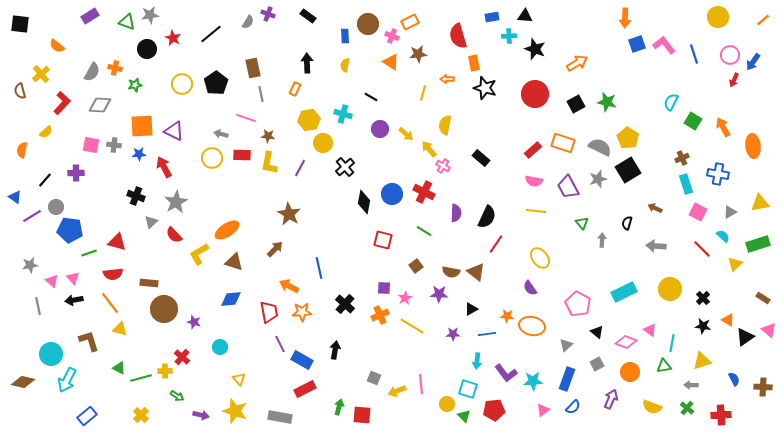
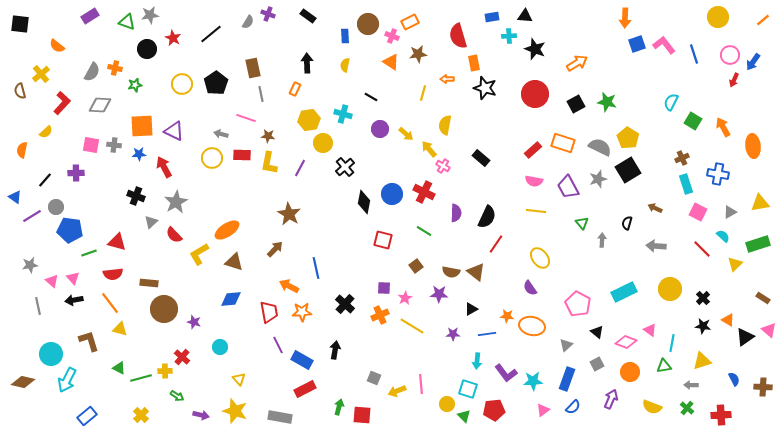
blue line at (319, 268): moved 3 px left
purple line at (280, 344): moved 2 px left, 1 px down
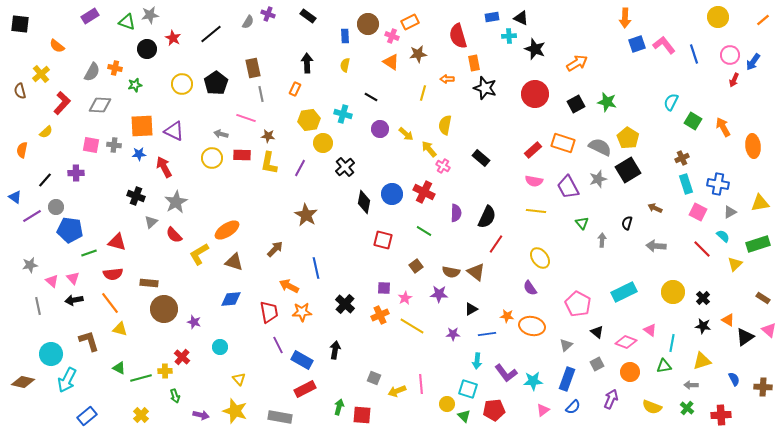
black triangle at (525, 16): moved 4 px left, 2 px down; rotated 21 degrees clockwise
blue cross at (718, 174): moved 10 px down
brown star at (289, 214): moved 17 px right, 1 px down
yellow circle at (670, 289): moved 3 px right, 3 px down
green arrow at (177, 396): moved 2 px left; rotated 40 degrees clockwise
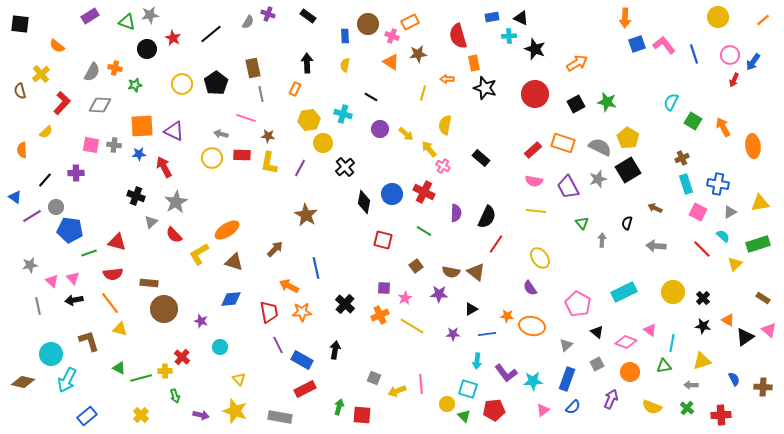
orange semicircle at (22, 150): rotated 14 degrees counterclockwise
purple star at (194, 322): moved 7 px right, 1 px up
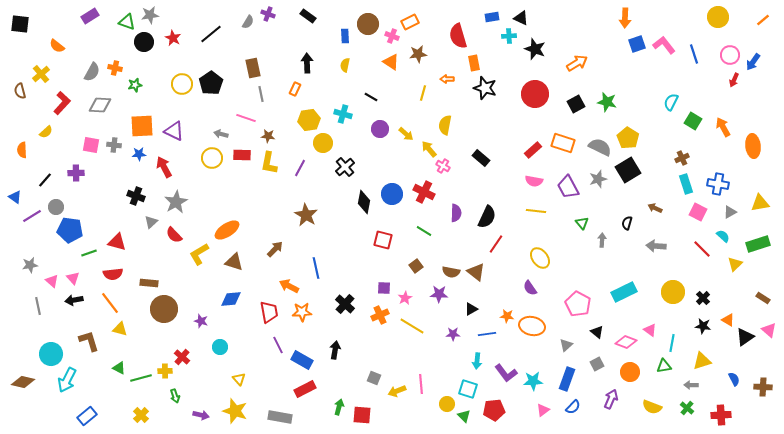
black circle at (147, 49): moved 3 px left, 7 px up
black pentagon at (216, 83): moved 5 px left
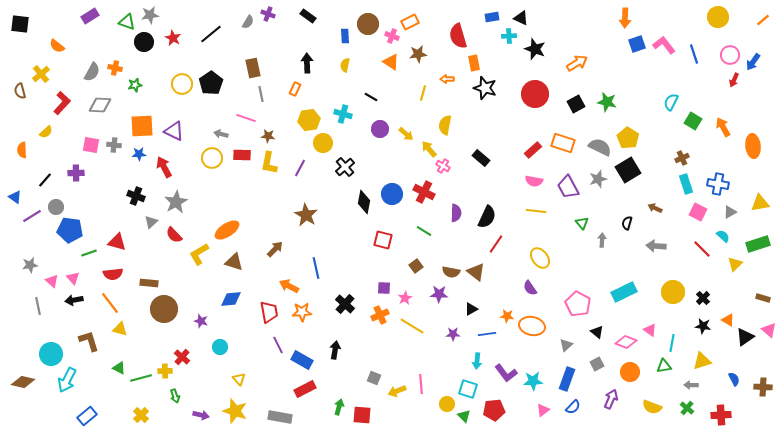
brown rectangle at (763, 298): rotated 16 degrees counterclockwise
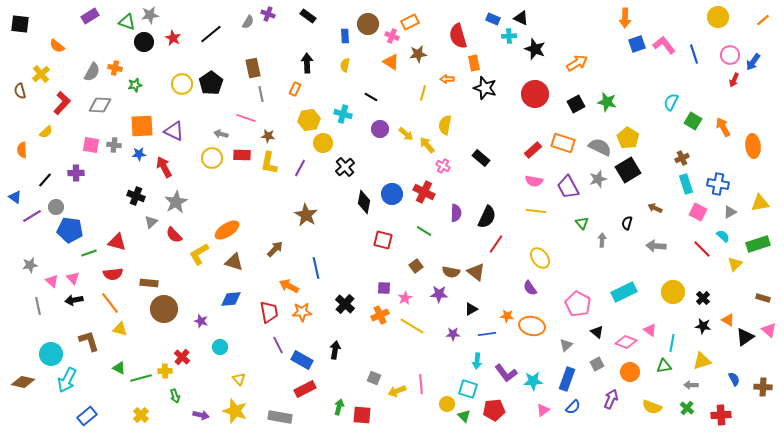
blue rectangle at (492, 17): moved 1 px right, 2 px down; rotated 32 degrees clockwise
yellow arrow at (429, 149): moved 2 px left, 4 px up
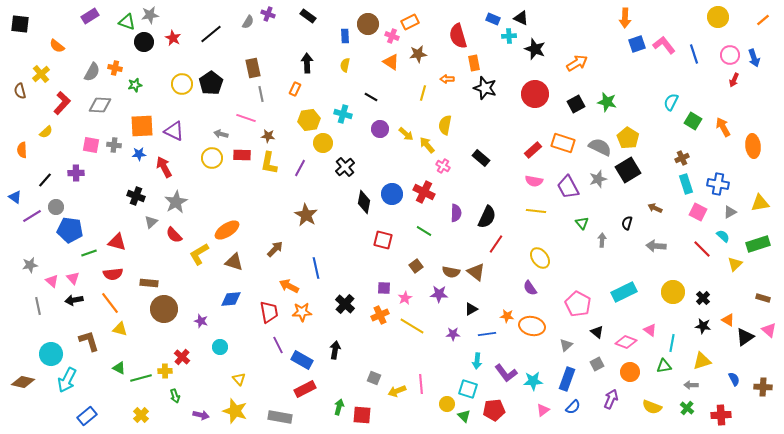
blue arrow at (753, 62): moved 1 px right, 4 px up; rotated 54 degrees counterclockwise
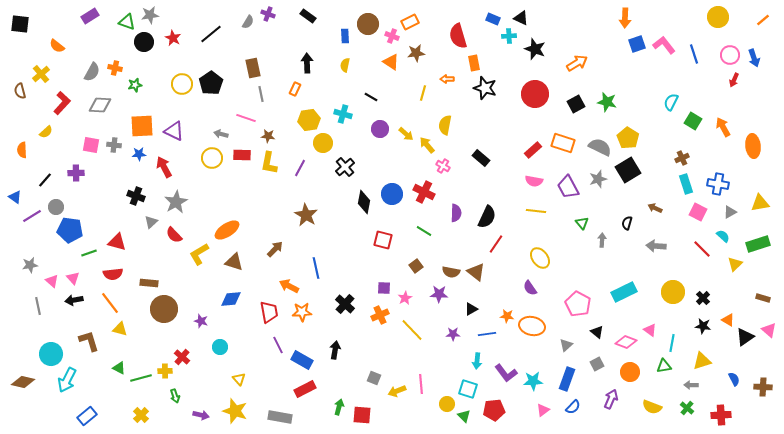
brown star at (418, 54): moved 2 px left, 1 px up
yellow line at (412, 326): moved 4 px down; rotated 15 degrees clockwise
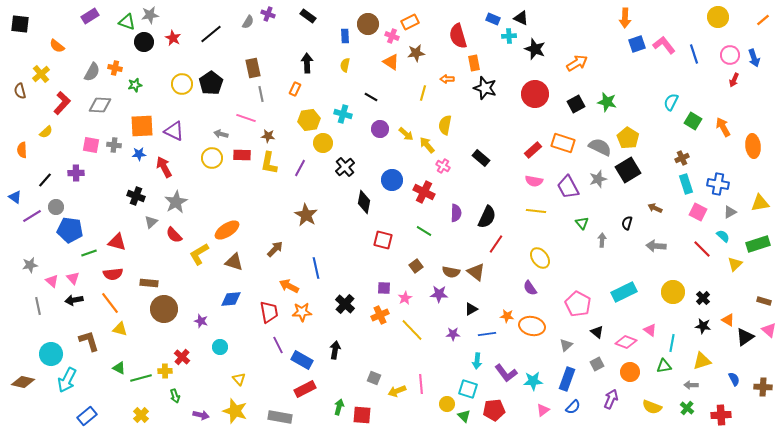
blue circle at (392, 194): moved 14 px up
brown rectangle at (763, 298): moved 1 px right, 3 px down
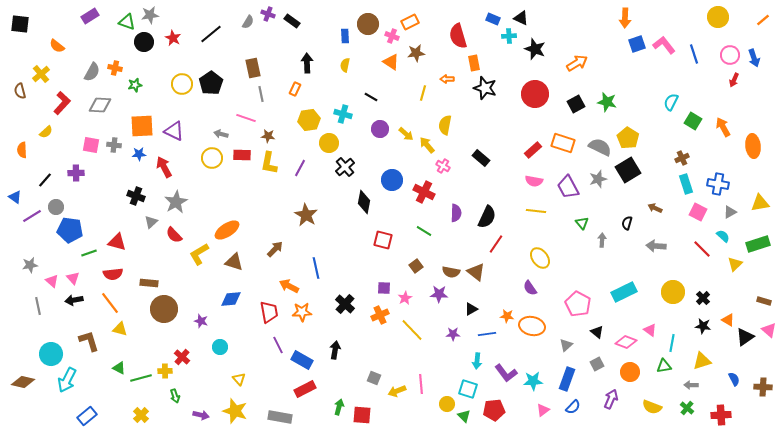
black rectangle at (308, 16): moved 16 px left, 5 px down
yellow circle at (323, 143): moved 6 px right
